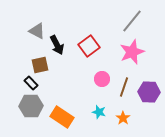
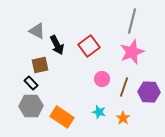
gray line: rotated 25 degrees counterclockwise
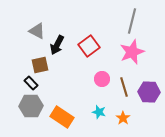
black arrow: rotated 54 degrees clockwise
brown line: rotated 36 degrees counterclockwise
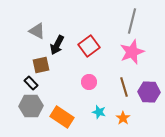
brown square: moved 1 px right
pink circle: moved 13 px left, 3 px down
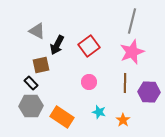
brown line: moved 1 px right, 4 px up; rotated 18 degrees clockwise
orange star: moved 2 px down
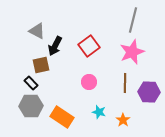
gray line: moved 1 px right, 1 px up
black arrow: moved 2 px left, 1 px down
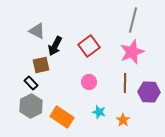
gray hexagon: rotated 25 degrees counterclockwise
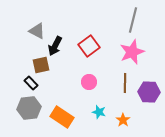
gray hexagon: moved 2 px left, 2 px down; rotated 20 degrees clockwise
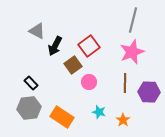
brown square: moved 32 px right; rotated 24 degrees counterclockwise
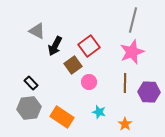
orange star: moved 2 px right, 4 px down
